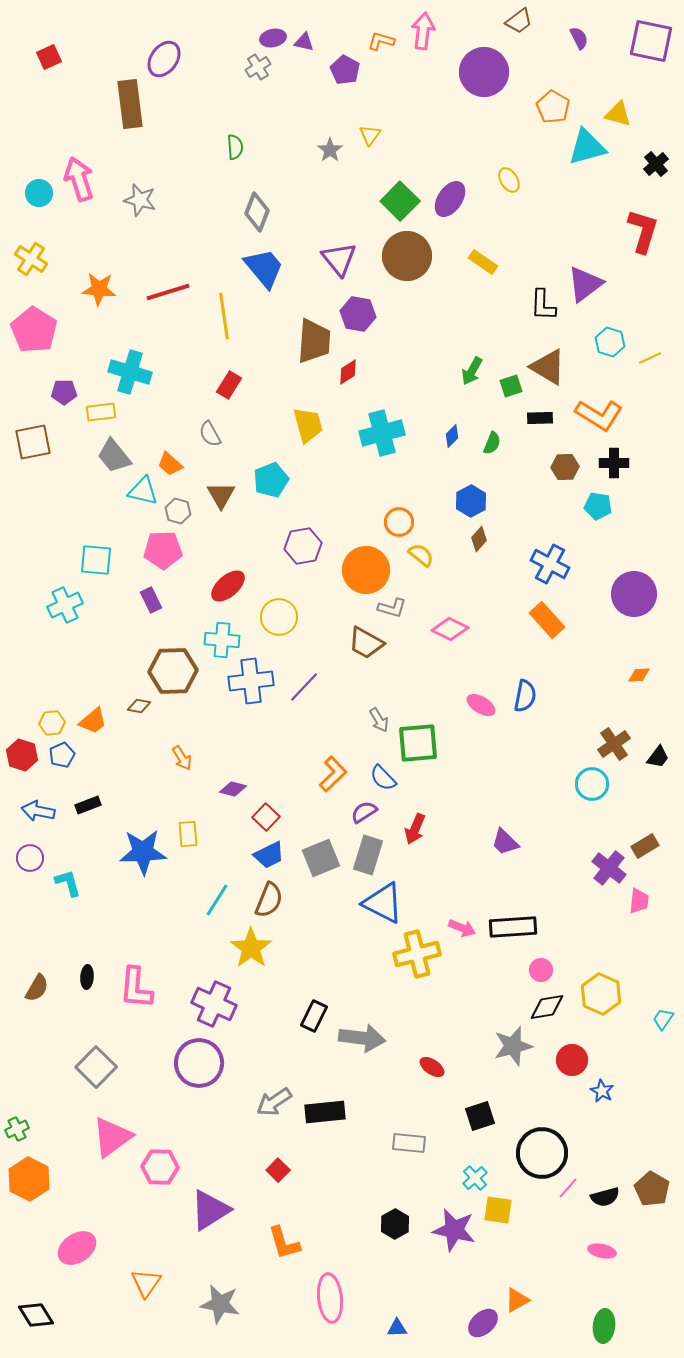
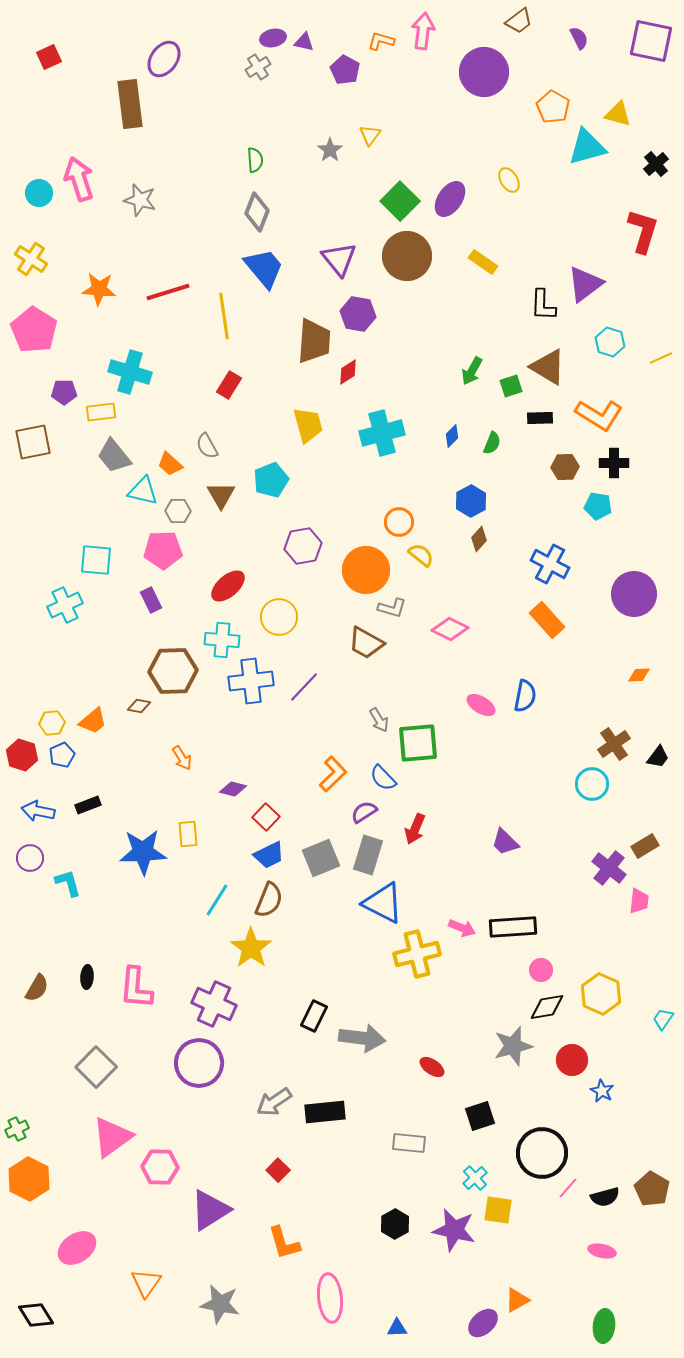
green semicircle at (235, 147): moved 20 px right, 13 px down
yellow line at (650, 358): moved 11 px right
gray semicircle at (210, 434): moved 3 px left, 12 px down
gray hexagon at (178, 511): rotated 15 degrees counterclockwise
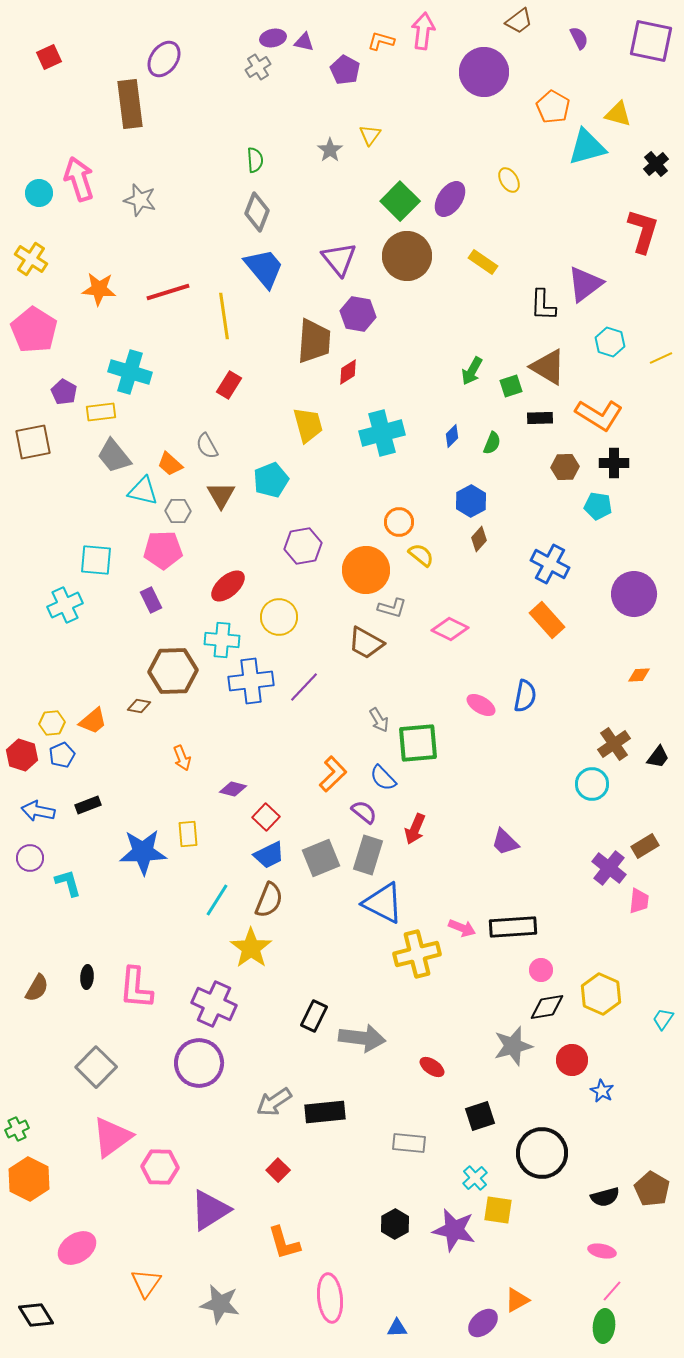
purple pentagon at (64, 392): rotated 30 degrees clockwise
orange arrow at (182, 758): rotated 10 degrees clockwise
purple semicircle at (364, 812): rotated 72 degrees clockwise
pink line at (568, 1188): moved 44 px right, 103 px down
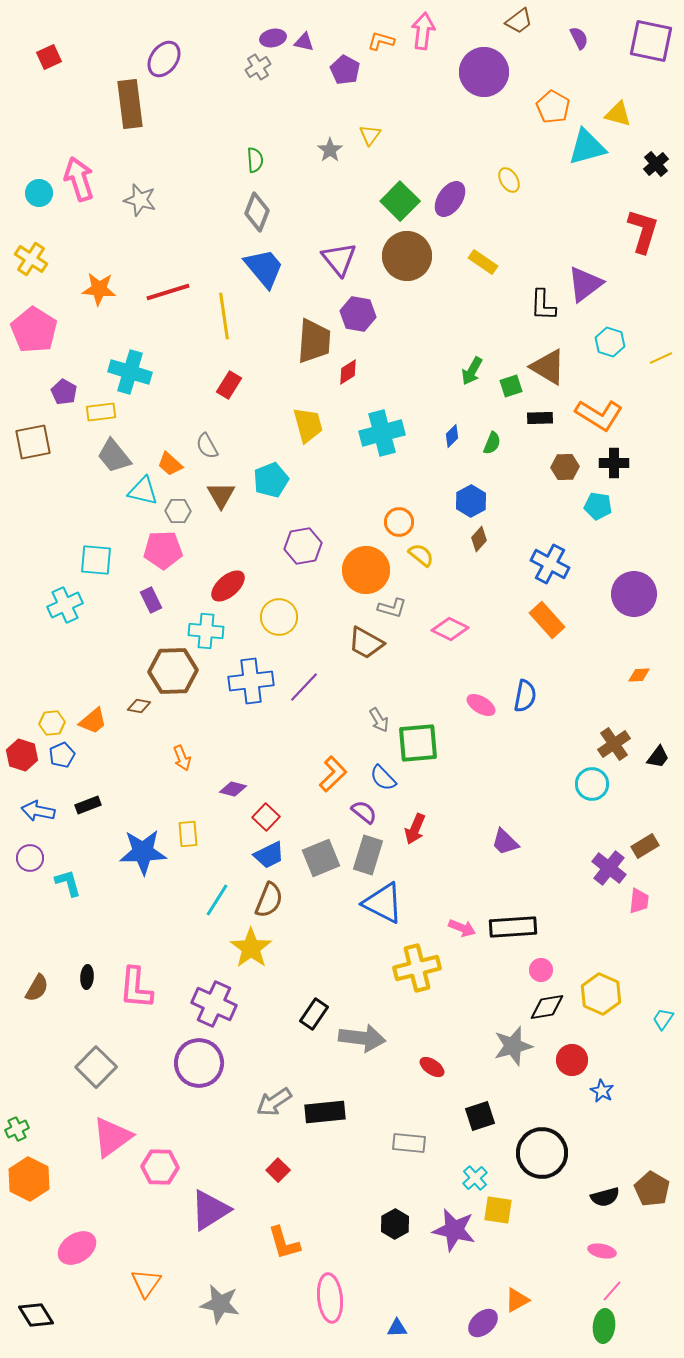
cyan cross at (222, 640): moved 16 px left, 9 px up
yellow cross at (417, 954): moved 14 px down
black rectangle at (314, 1016): moved 2 px up; rotated 8 degrees clockwise
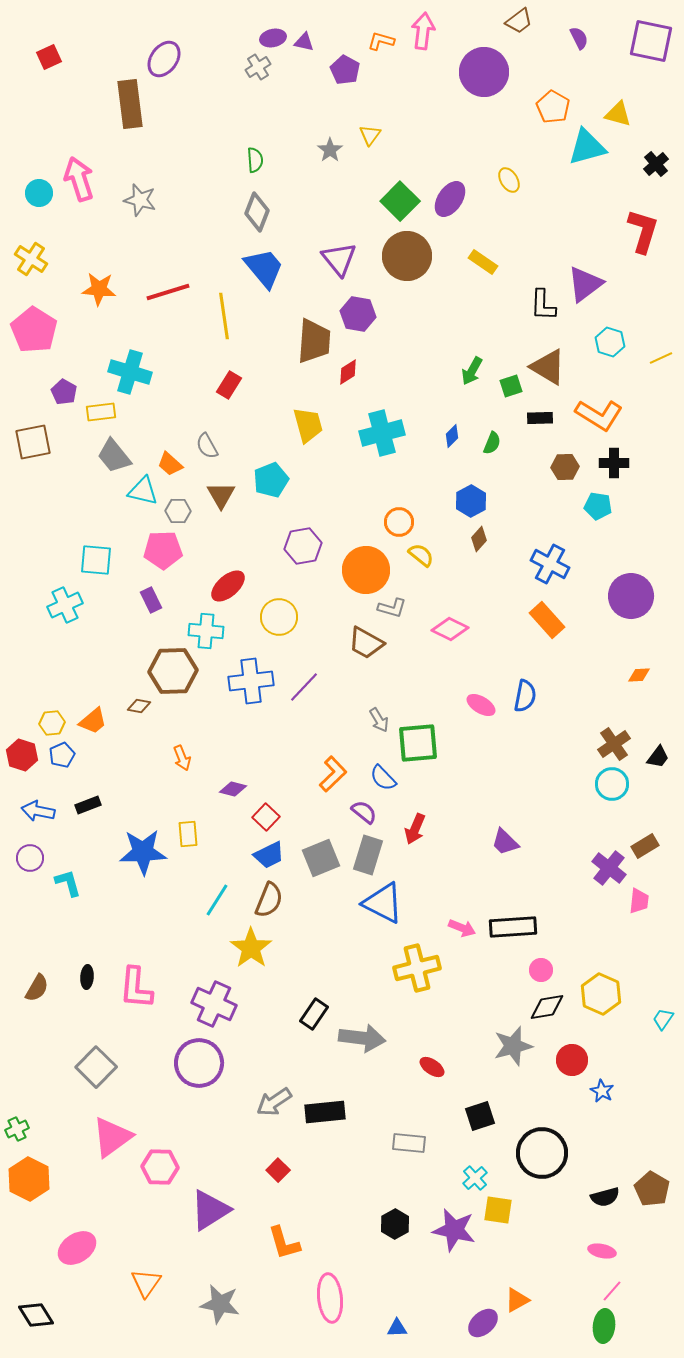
purple circle at (634, 594): moved 3 px left, 2 px down
cyan circle at (592, 784): moved 20 px right
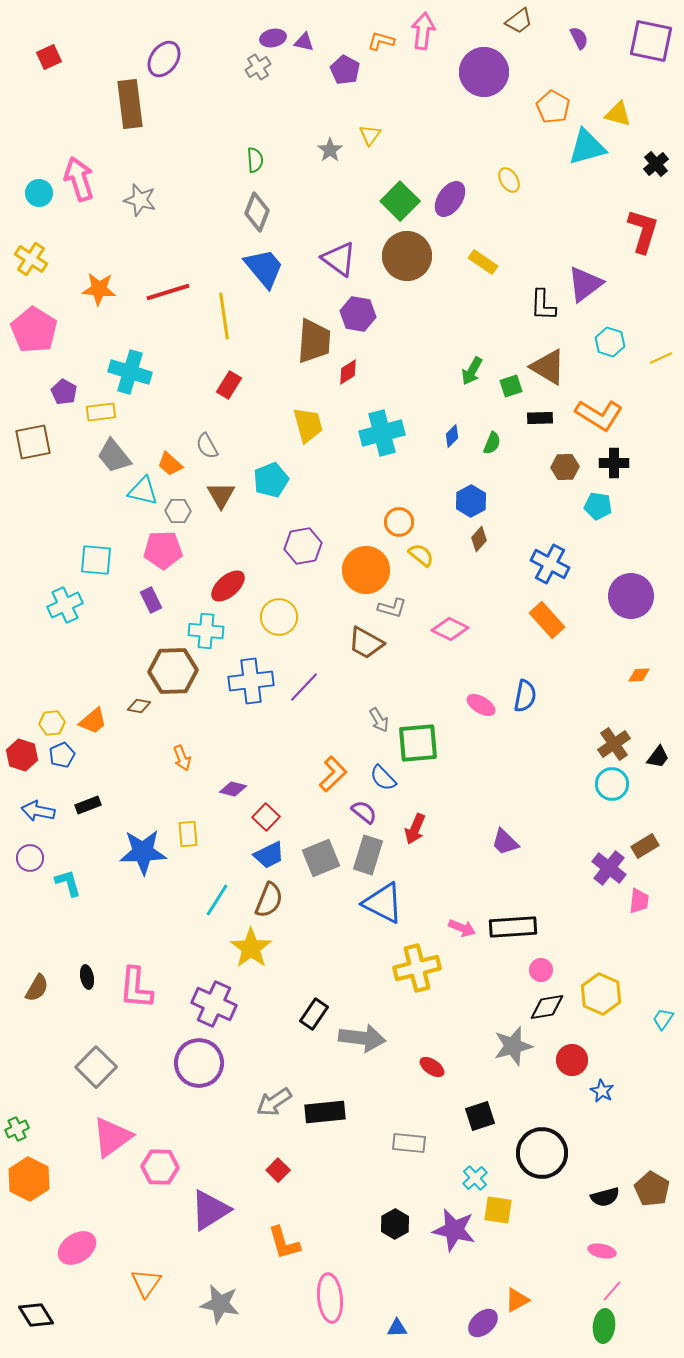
purple triangle at (339, 259): rotated 15 degrees counterclockwise
black ellipse at (87, 977): rotated 15 degrees counterclockwise
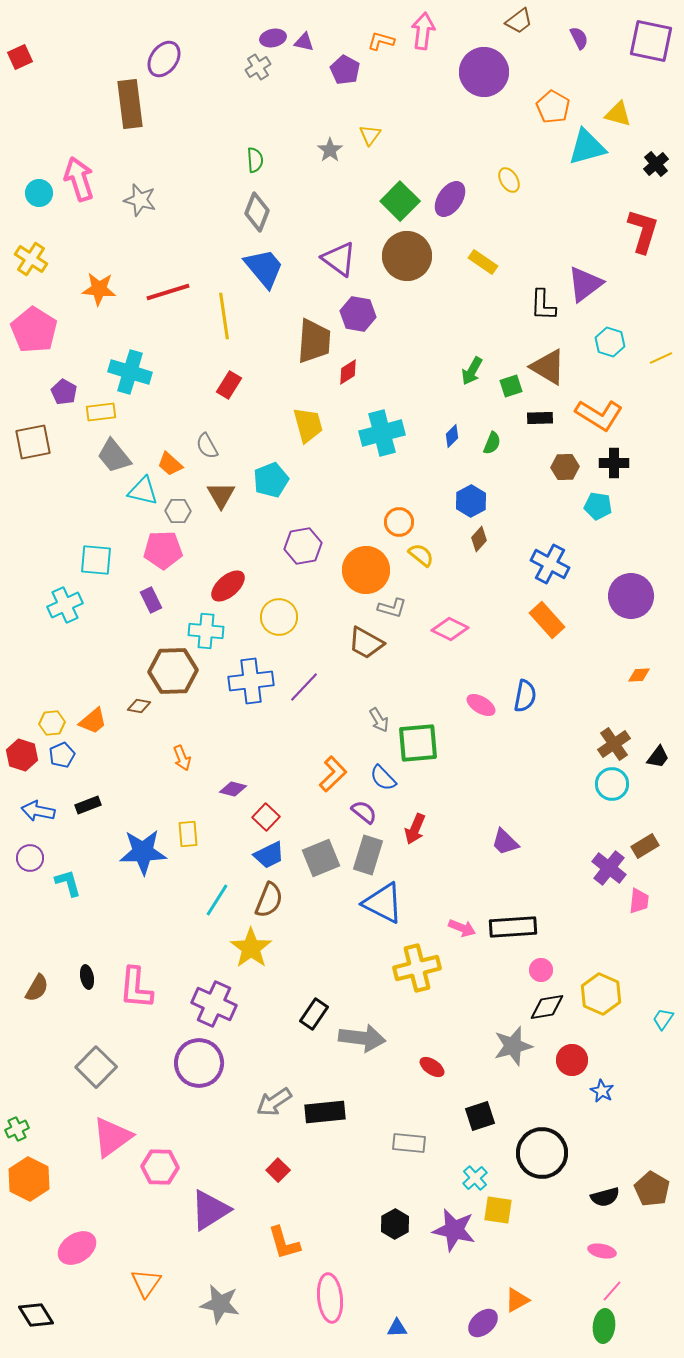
red square at (49, 57): moved 29 px left
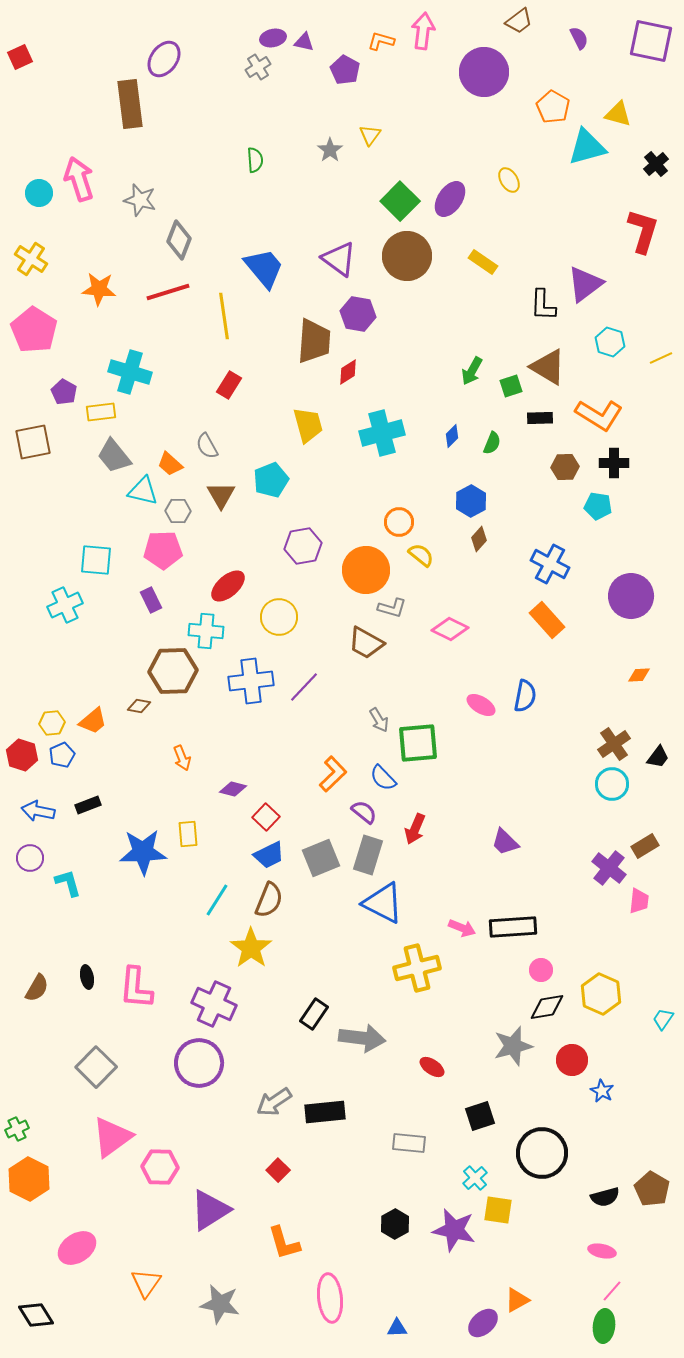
gray diamond at (257, 212): moved 78 px left, 28 px down
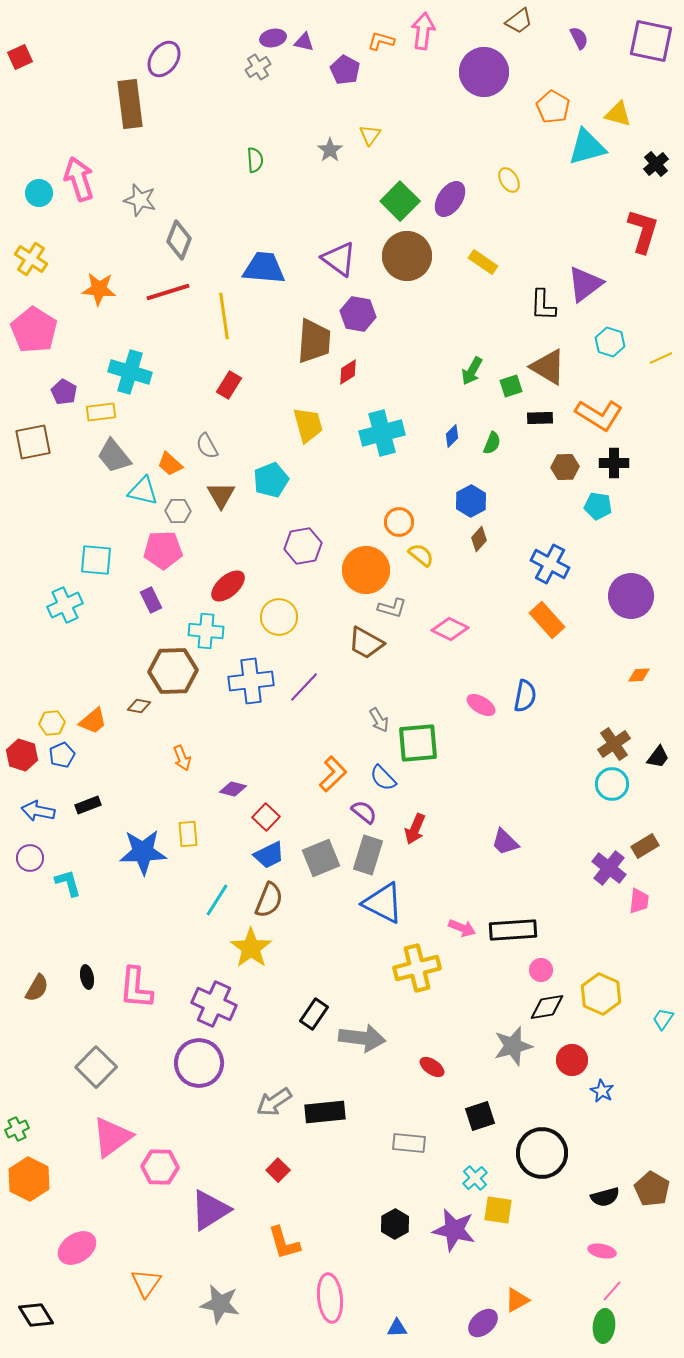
blue trapezoid at (264, 268): rotated 45 degrees counterclockwise
black rectangle at (513, 927): moved 3 px down
